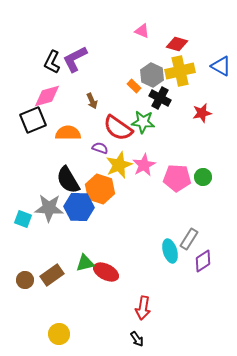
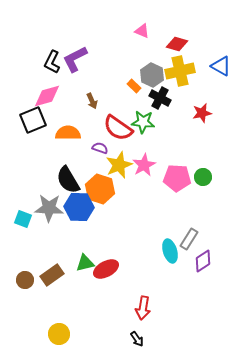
red ellipse: moved 3 px up; rotated 55 degrees counterclockwise
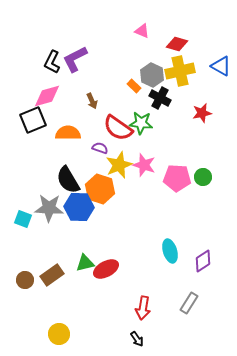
green star: moved 2 px left, 1 px down
pink star: rotated 25 degrees counterclockwise
gray rectangle: moved 64 px down
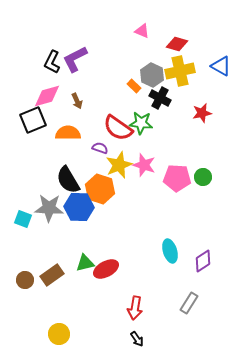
brown arrow: moved 15 px left
red arrow: moved 8 px left
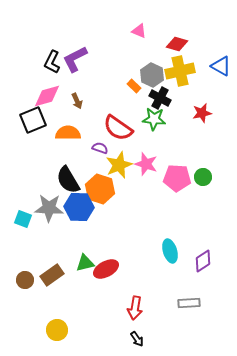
pink triangle: moved 3 px left
green star: moved 13 px right, 4 px up
pink star: moved 2 px right, 1 px up
gray rectangle: rotated 55 degrees clockwise
yellow circle: moved 2 px left, 4 px up
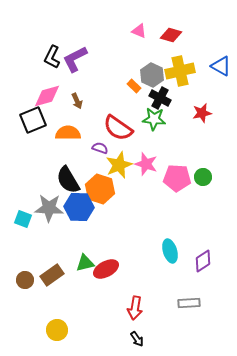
red diamond: moved 6 px left, 9 px up
black L-shape: moved 5 px up
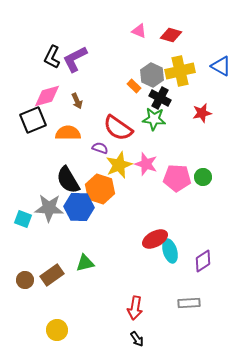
red ellipse: moved 49 px right, 30 px up
